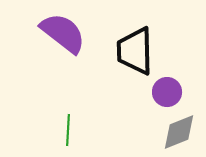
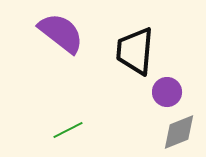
purple semicircle: moved 2 px left
black trapezoid: rotated 6 degrees clockwise
green line: rotated 60 degrees clockwise
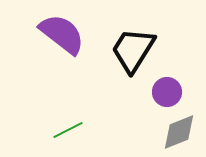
purple semicircle: moved 1 px right, 1 px down
black trapezoid: moved 2 px left, 1 px up; rotated 27 degrees clockwise
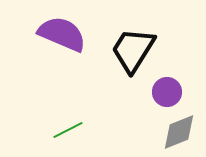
purple semicircle: rotated 15 degrees counterclockwise
